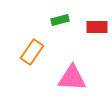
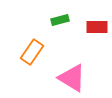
pink triangle: rotated 28 degrees clockwise
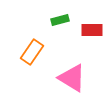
red rectangle: moved 5 px left, 3 px down
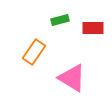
red rectangle: moved 1 px right, 2 px up
orange rectangle: moved 2 px right
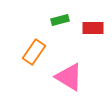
pink triangle: moved 3 px left, 1 px up
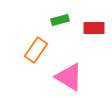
red rectangle: moved 1 px right
orange rectangle: moved 2 px right, 2 px up
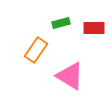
green rectangle: moved 1 px right, 3 px down
pink triangle: moved 1 px right, 1 px up
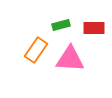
green rectangle: moved 2 px down
pink triangle: moved 17 px up; rotated 28 degrees counterclockwise
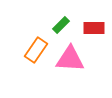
green rectangle: rotated 30 degrees counterclockwise
